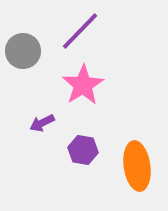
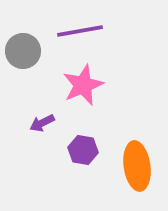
purple line: rotated 36 degrees clockwise
pink star: rotated 9 degrees clockwise
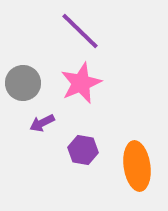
purple line: rotated 54 degrees clockwise
gray circle: moved 32 px down
pink star: moved 2 px left, 2 px up
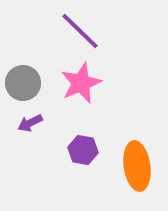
purple arrow: moved 12 px left
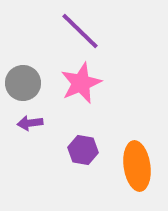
purple arrow: rotated 20 degrees clockwise
